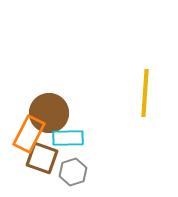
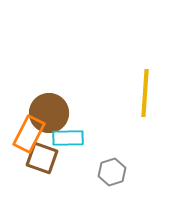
gray hexagon: moved 39 px right
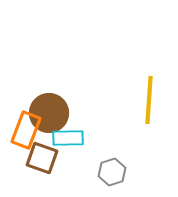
yellow line: moved 4 px right, 7 px down
orange rectangle: moved 3 px left, 4 px up; rotated 6 degrees counterclockwise
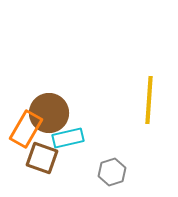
orange rectangle: moved 1 px up; rotated 9 degrees clockwise
cyan rectangle: rotated 12 degrees counterclockwise
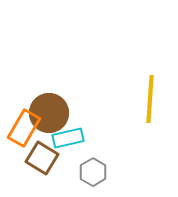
yellow line: moved 1 px right, 1 px up
orange rectangle: moved 2 px left, 1 px up
brown square: rotated 12 degrees clockwise
gray hexagon: moved 19 px left; rotated 12 degrees counterclockwise
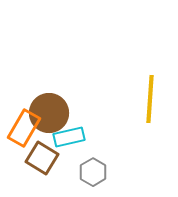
cyan rectangle: moved 1 px right, 1 px up
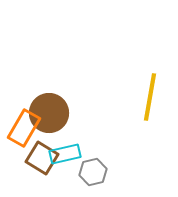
yellow line: moved 2 px up; rotated 6 degrees clockwise
cyan rectangle: moved 4 px left, 17 px down
gray hexagon: rotated 16 degrees clockwise
